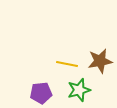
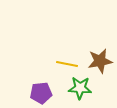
green star: moved 1 px right, 2 px up; rotated 20 degrees clockwise
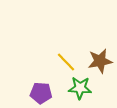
yellow line: moved 1 px left, 2 px up; rotated 35 degrees clockwise
purple pentagon: rotated 10 degrees clockwise
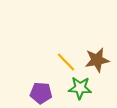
brown star: moved 3 px left, 1 px up
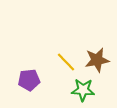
green star: moved 3 px right, 2 px down
purple pentagon: moved 12 px left, 13 px up; rotated 10 degrees counterclockwise
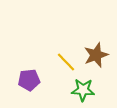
brown star: moved 1 px left, 5 px up; rotated 10 degrees counterclockwise
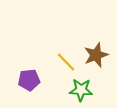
green star: moved 2 px left
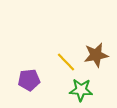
brown star: rotated 10 degrees clockwise
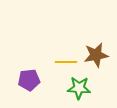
yellow line: rotated 45 degrees counterclockwise
green star: moved 2 px left, 2 px up
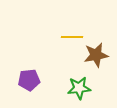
yellow line: moved 6 px right, 25 px up
green star: rotated 10 degrees counterclockwise
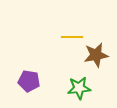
purple pentagon: moved 1 px down; rotated 15 degrees clockwise
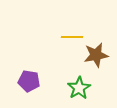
green star: rotated 25 degrees counterclockwise
